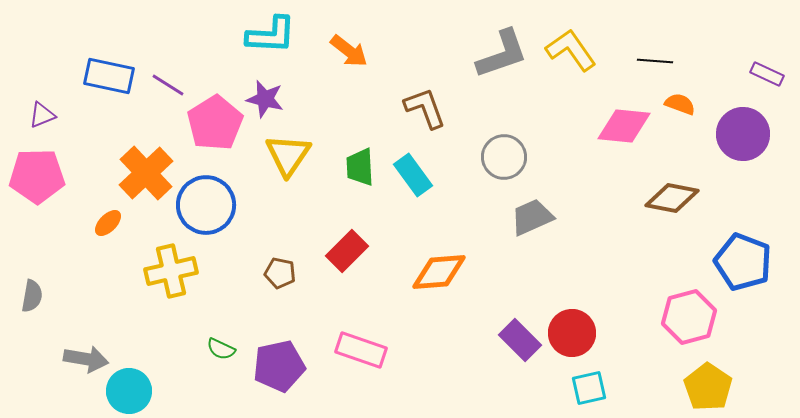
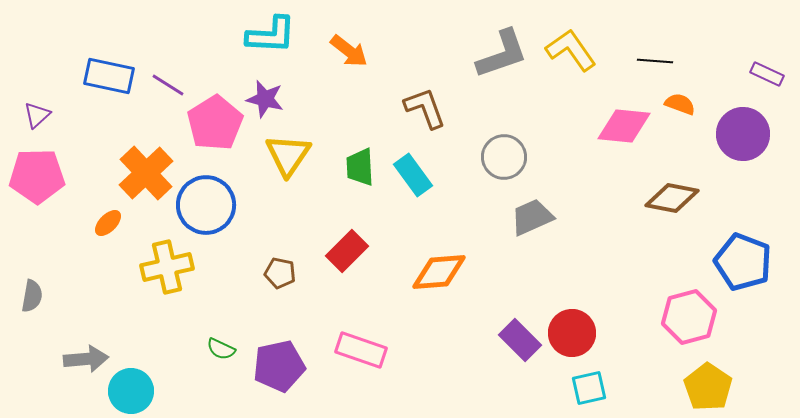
purple triangle at (42, 115): moved 5 px left; rotated 20 degrees counterclockwise
yellow cross at (171, 271): moved 4 px left, 4 px up
gray arrow at (86, 359): rotated 15 degrees counterclockwise
cyan circle at (129, 391): moved 2 px right
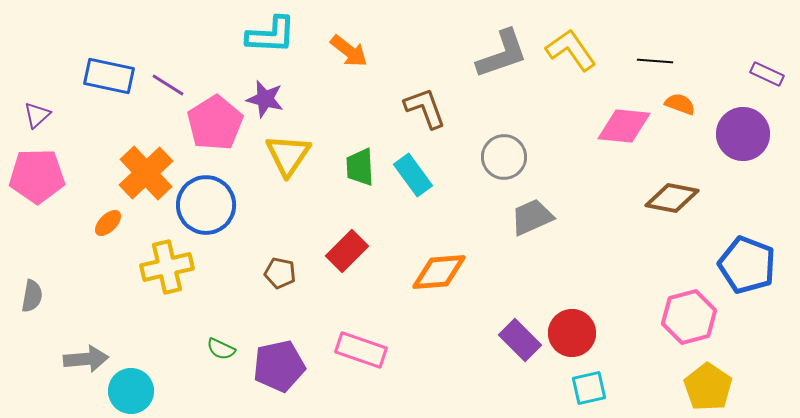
blue pentagon at (743, 262): moved 4 px right, 3 px down
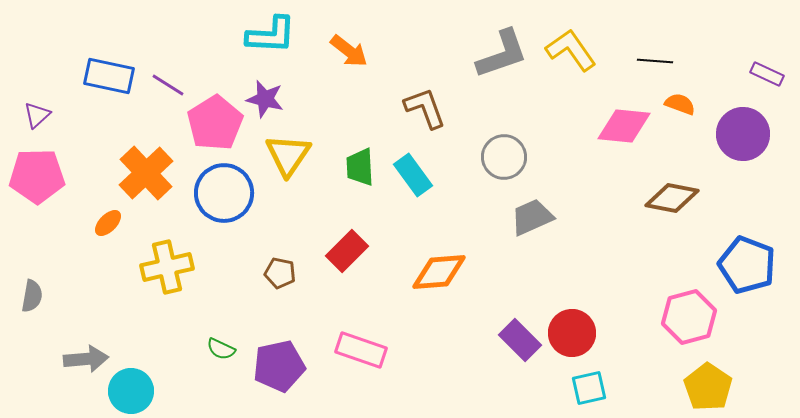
blue circle at (206, 205): moved 18 px right, 12 px up
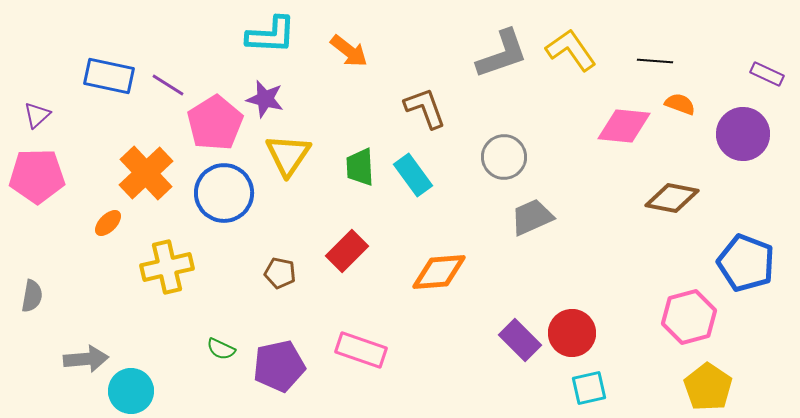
blue pentagon at (747, 265): moved 1 px left, 2 px up
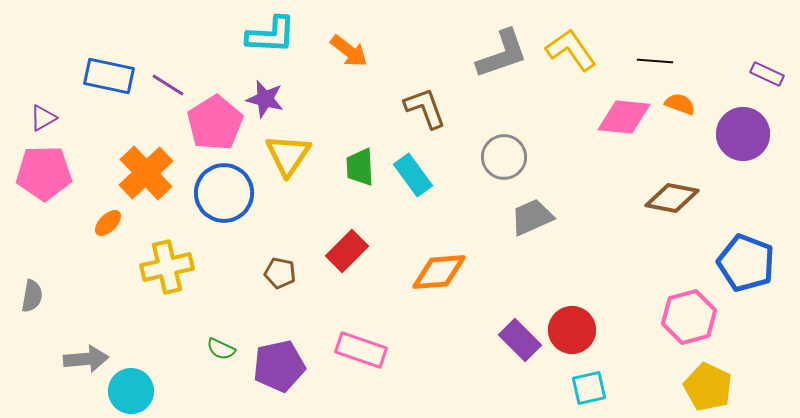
purple triangle at (37, 115): moved 6 px right, 3 px down; rotated 12 degrees clockwise
pink diamond at (624, 126): moved 9 px up
pink pentagon at (37, 176): moved 7 px right, 3 px up
red circle at (572, 333): moved 3 px up
yellow pentagon at (708, 387): rotated 9 degrees counterclockwise
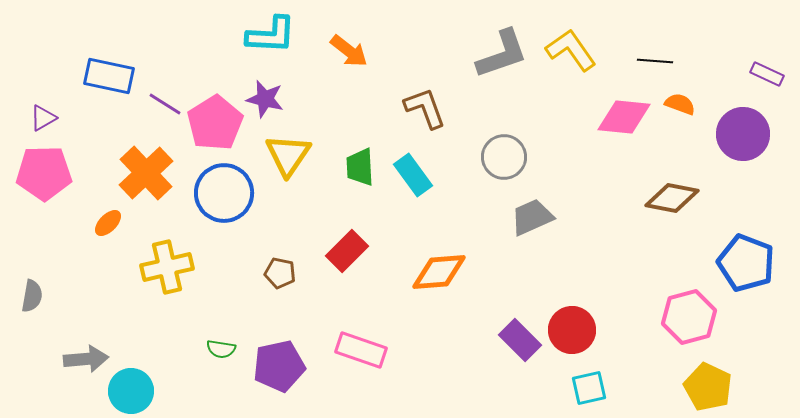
purple line at (168, 85): moved 3 px left, 19 px down
green semicircle at (221, 349): rotated 16 degrees counterclockwise
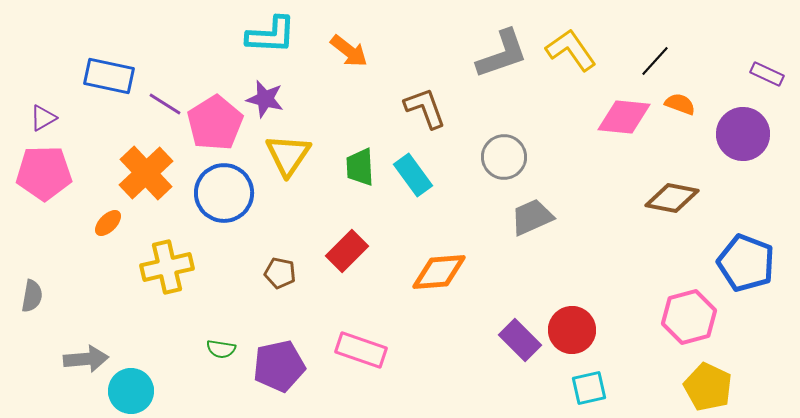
black line at (655, 61): rotated 52 degrees counterclockwise
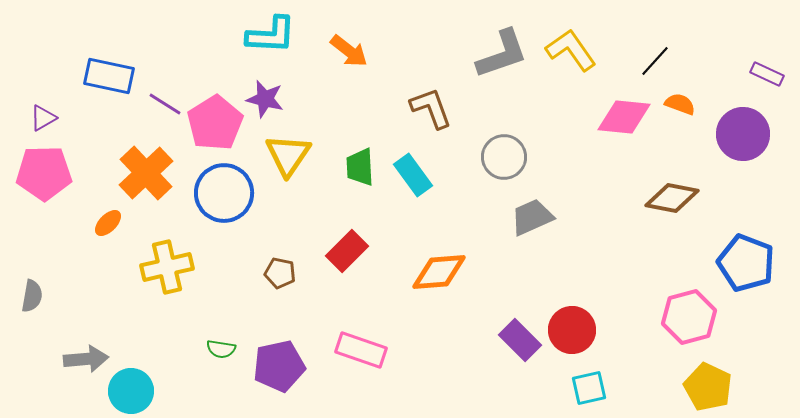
brown L-shape at (425, 108): moved 6 px right
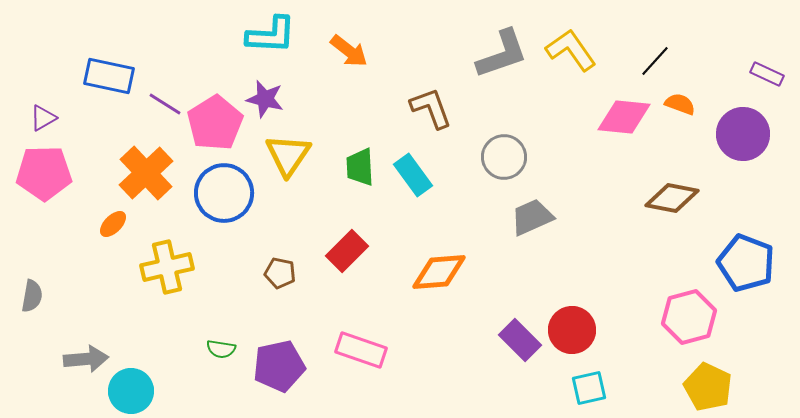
orange ellipse at (108, 223): moved 5 px right, 1 px down
